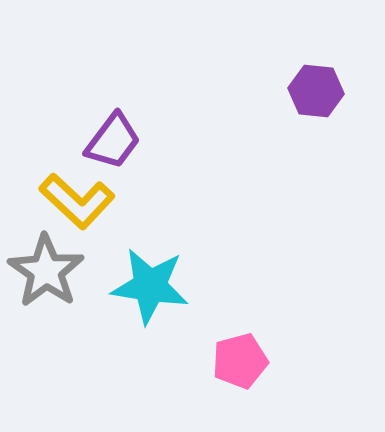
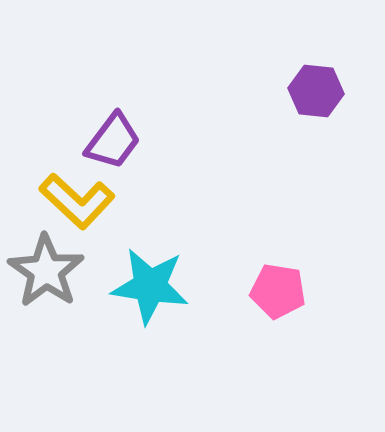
pink pentagon: moved 38 px right, 70 px up; rotated 24 degrees clockwise
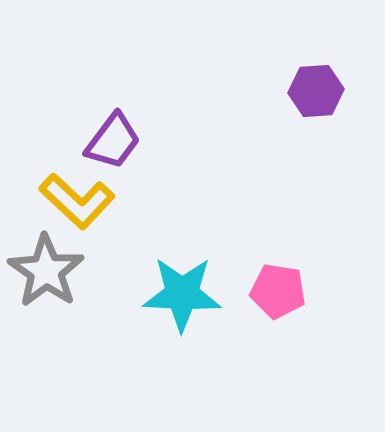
purple hexagon: rotated 10 degrees counterclockwise
cyan star: moved 32 px right, 8 px down; rotated 6 degrees counterclockwise
